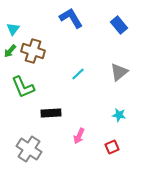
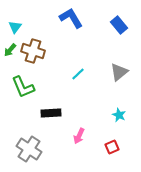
cyan triangle: moved 2 px right, 2 px up
green arrow: moved 1 px up
cyan star: rotated 16 degrees clockwise
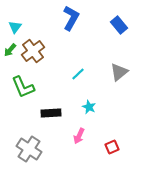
blue L-shape: rotated 60 degrees clockwise
brown cross: rotated 35 degrees clockwise
cyan star: moved 30 px left, 8 px up
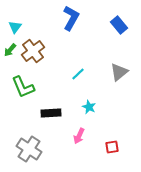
red square: rotated 16 degrees clockwise
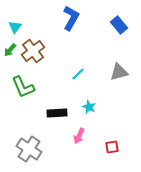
gray triangle: rotated 24 degrees clockwise
black rectangle: moved 6 px right
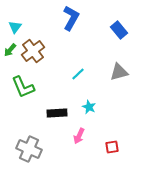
blue rectangle: moved 5 px down
gray cross: rotated 10 degrees counterclockwise
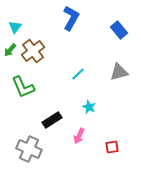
black rectangle: moved 5 px left, 7 px down; rotated 30 degrees counterclockwise
